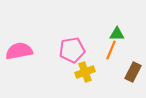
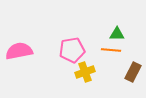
orange line: rotated 72 degrees clockwise
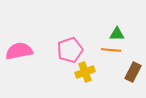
pink pentagon: moved 2 px left; rotated 10 degrees counterclockwise
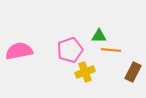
green triangle: moved 18 px left, 2 px down
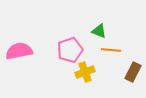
green triangle: moved 5 px up; rotated 21 degrees clockwise
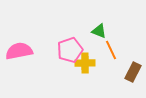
orange line: rotated 60 degrees clockwise
yellow cross: moved 9 px up; rotated 18 degrees clockwise
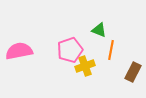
green triangle: moved 1 px up
orange line: rotated 36 degrees clockwise
yellow cross: moved 3 px down; rotated 18 degrees counterclockwise
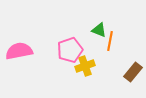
orange line: moved 1 px left, 9 px up
brown rectangle: rotated 12 degrees clockwise
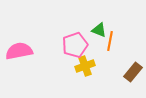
pink pentagon: moved 5 px right, 5 px up
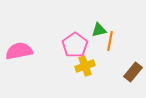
green triangle: rotated 35 degrees counterclockwise
pink pentagon: rotated 15 degrees counterclockwise
